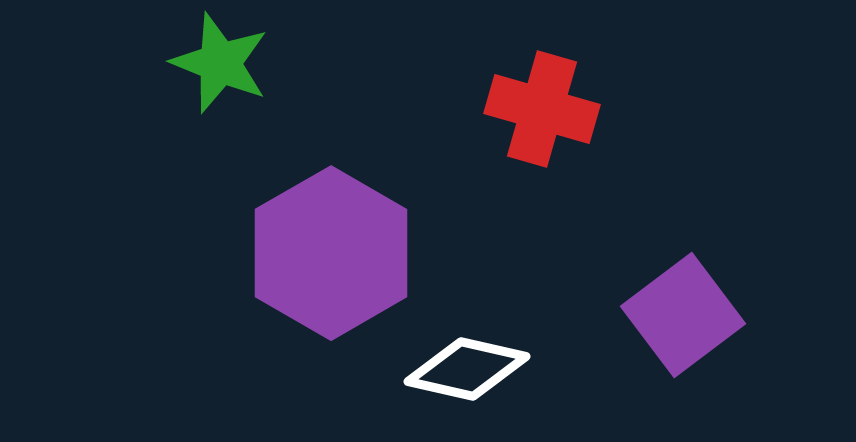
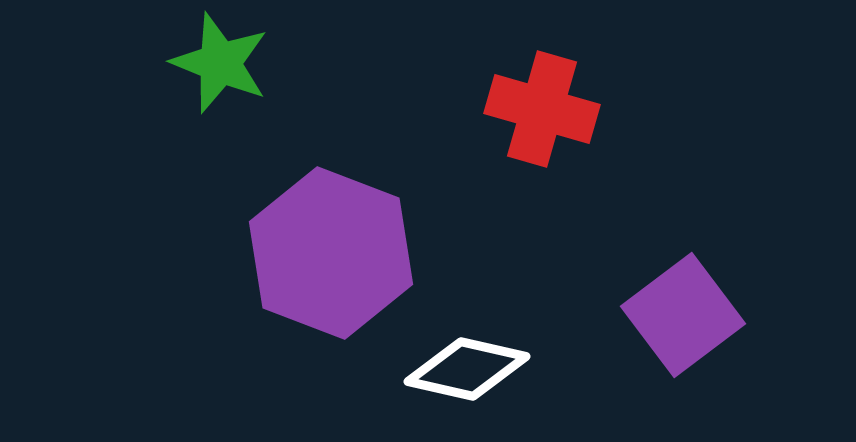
purple hexagon: rotated 9 degrees counterclockwise
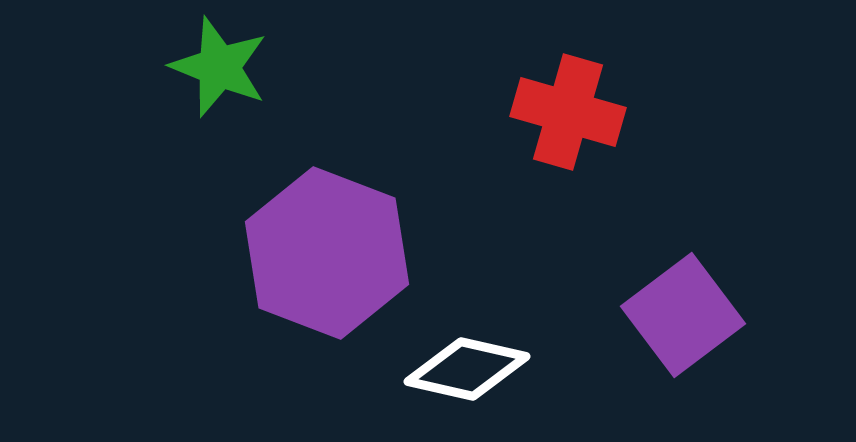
green star: moved 1 px left, 4 px down
red cross: moved 26 px right, 3 px down
purple hexagon: moved 4 px left
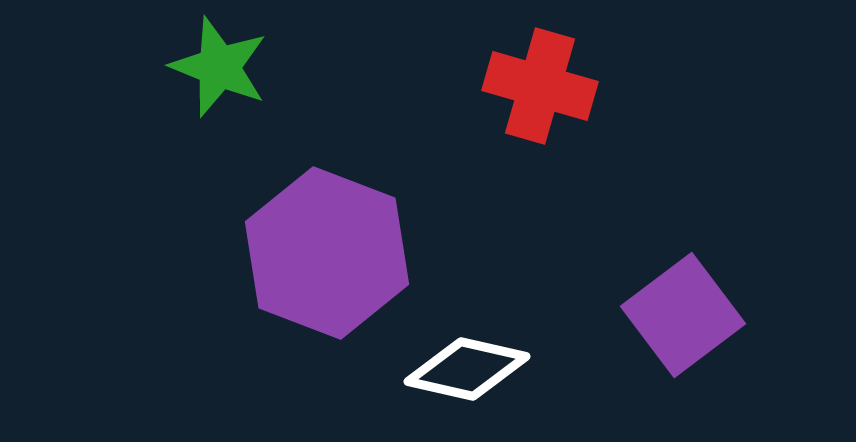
red cross: moved 28 px left, 26 px up
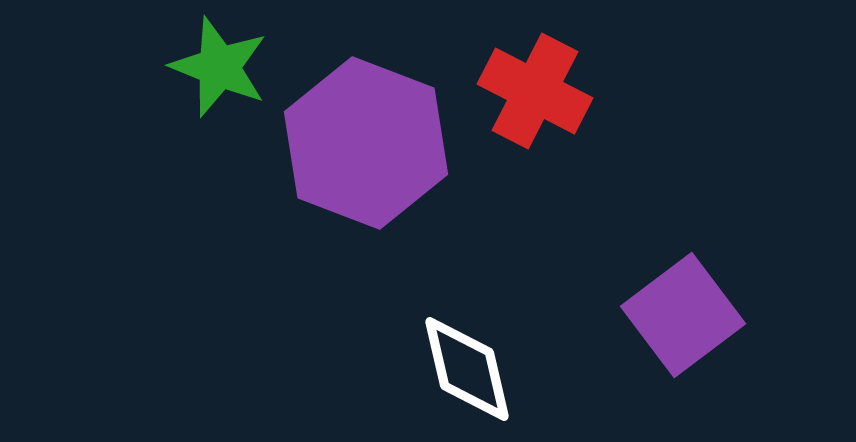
red cross: moved 5 px left, 5 px down; rotated 11 degrees clockwise
purple hexagon: moved 39 px right, 110 px up
white diamond: rotated 64 degrees clockwise
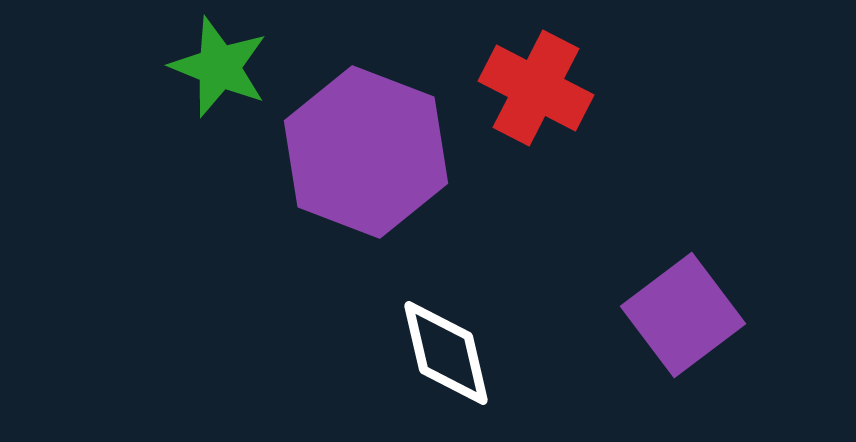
red cross: moved 1 px right, 3 px up
purple hexagon: moved 9 px down
white diamond: moved 21 px left, 16 px up
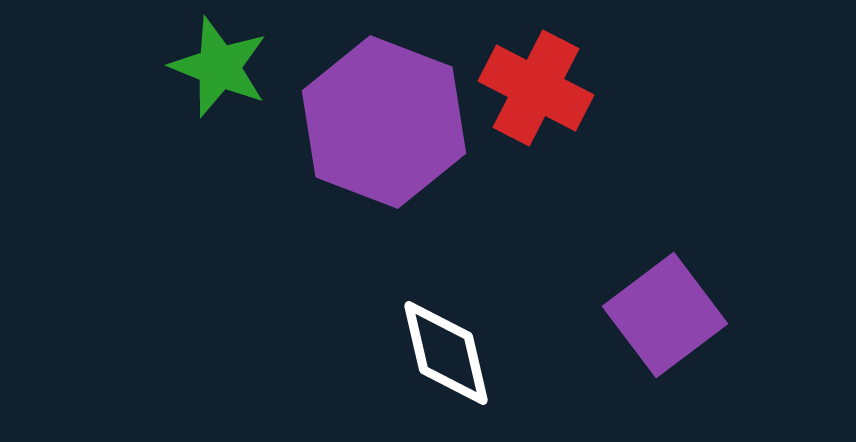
purple hexagon: moved 18 px right, 30 px up
purple square: moved 18 px left
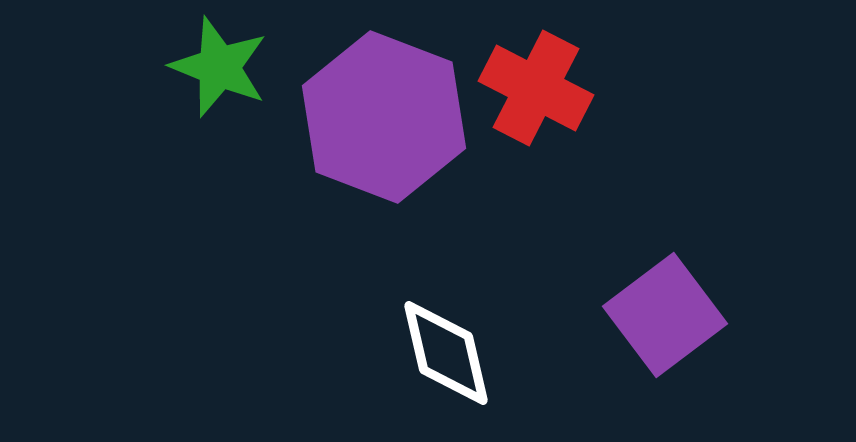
purple hexagon: moved 5 px up
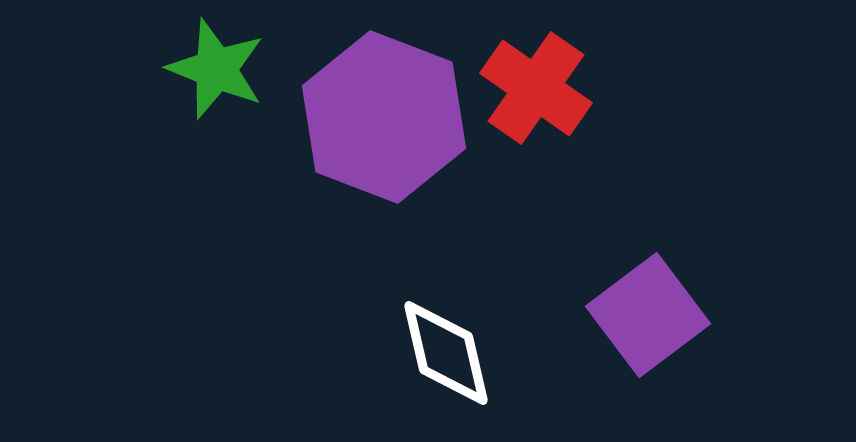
green star: moved 3 px left, 2 px down
red cross: rotated 8 degrees clockwise
purple square: moved 17 px left
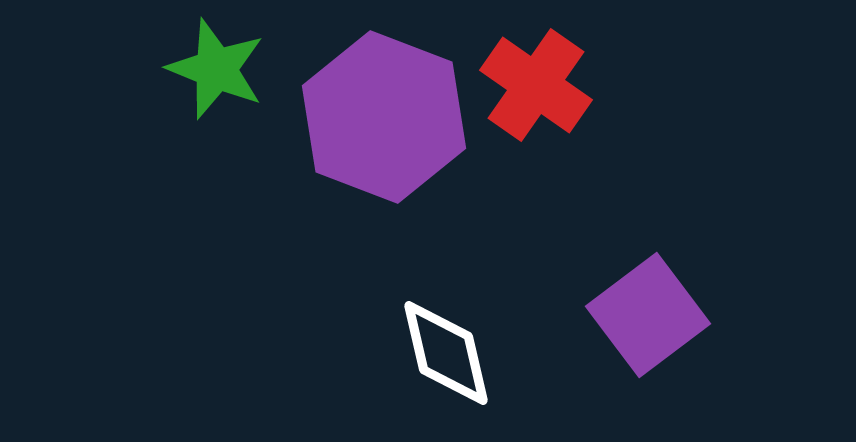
red cross: moved 3 px up
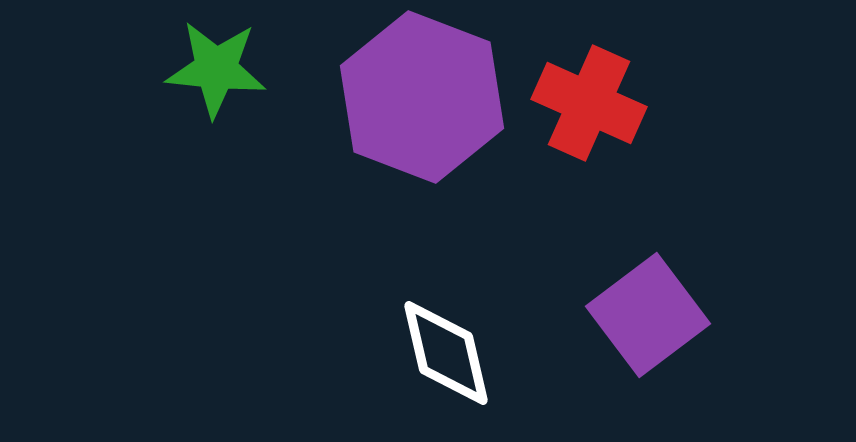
green star: rotated 16 degrees counterclockwise
red cross: moved 53 px right, 18 px down; rotated 11 degrees counterclockwise
purple hexagon: moved 38 px right, 20 px up
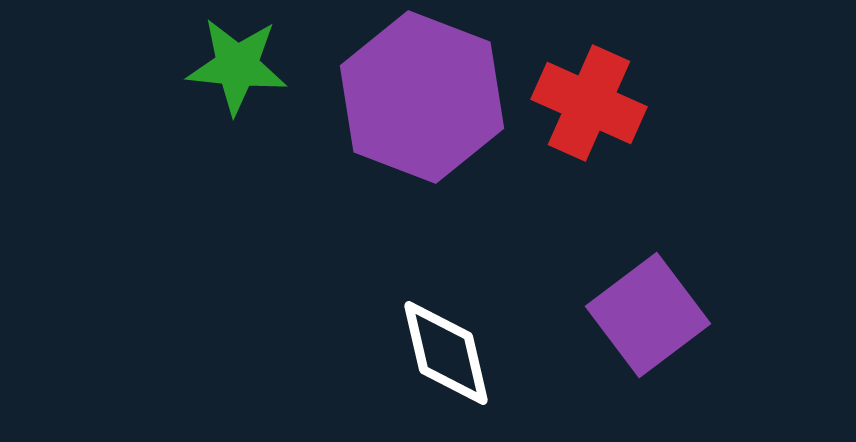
green star: moved 21 px right, 3 px up
